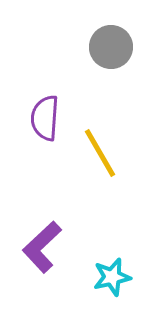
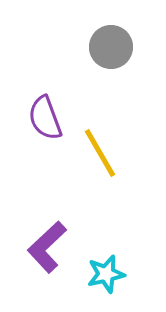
purple semicircle: rotated 24 degrees counterclockwise
purple L-shape: moved 5 px right
cyan star: moved 6 px left, 3 px up
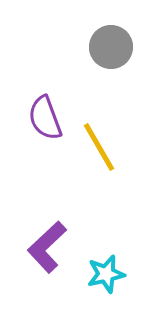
yellow line: moved 1 px left, 6 px up
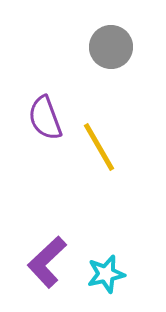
purple L-shape: moved 15 px down
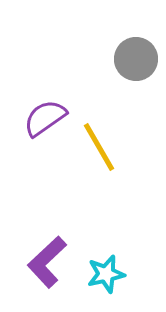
gray circle: moved 25 px right, 12 px down
purple semicircle: rotated 75 degrees clockwise
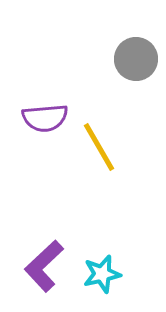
purple semicircle: rotated 150 degrees counterclockwise
purple L-shape: moved 3 px left, 4 px down
cyan star: moved 4 px left
